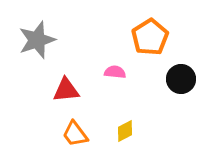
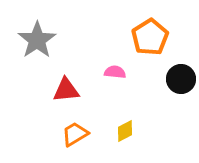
gray star: rotated 15 degrees counterclockwise
orange trapezoid: rotated 96 degrees clockwise
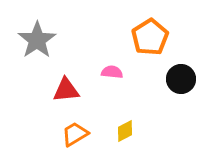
pink semicircle: moved 3 px left
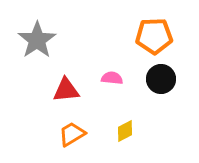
orange pentagon: moved 4 px right, 1 px up; rotated 30 degrees clockwise
pink semicircle: moved 6 px down
black circle: moved 20 px left
orange trapezoid: moved 3 px left
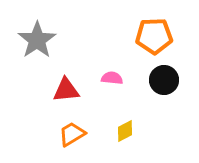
black circle: moved 3 px right, 1 px down
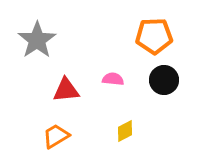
pink semicircle: moved 1 px right, 1 px down
orange trapezoid: moved 16 px left, 2 px down
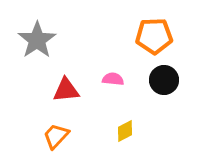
orange trapezoid: rotated 16 degrees counterclockwise
